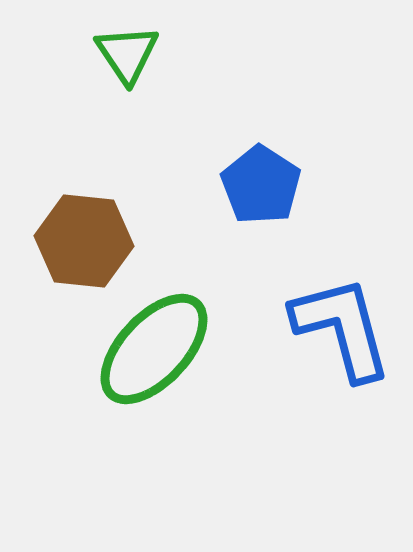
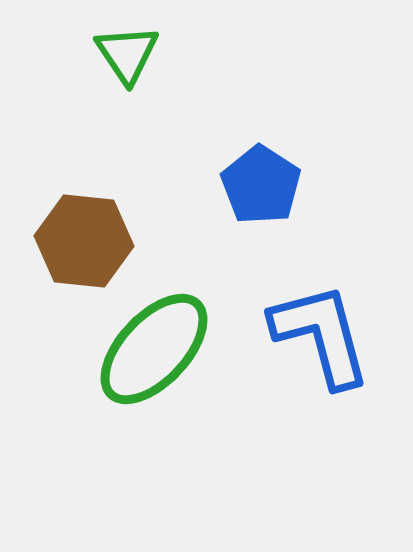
blue L-shape: moved 21 px left, 7 px down
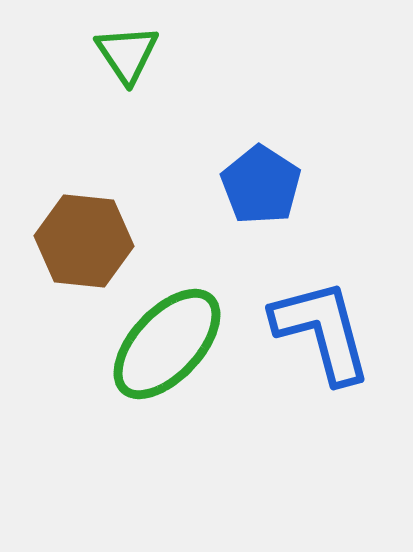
blue L-shape: moved 1 px right, 4 px up
green ellipse: moved 13 px right, 5 px up
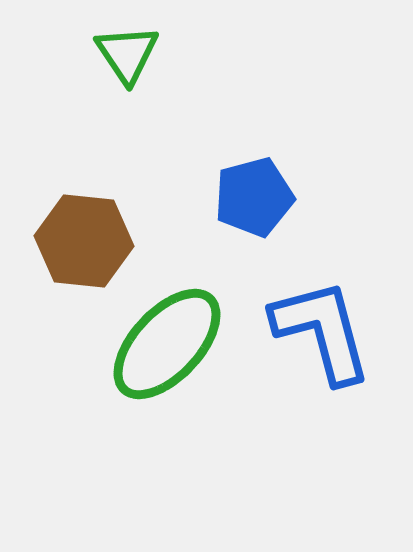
blue pentagon: moved 7 px left, 12 px down; rotated 24 degrees clockwise
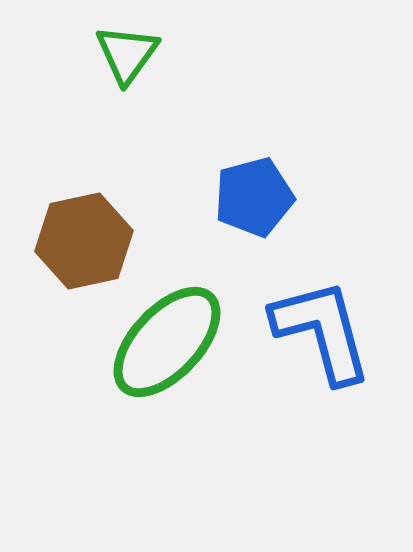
green triangle: rotated 10 degrees clockwise
brown hexagon: rotated 18 degrees counterclockwise
green ellipse: moved 2 px up
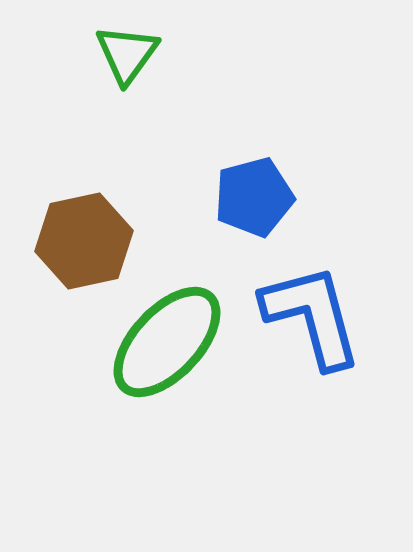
blue L-shape: moved 10 px left, 15 px up
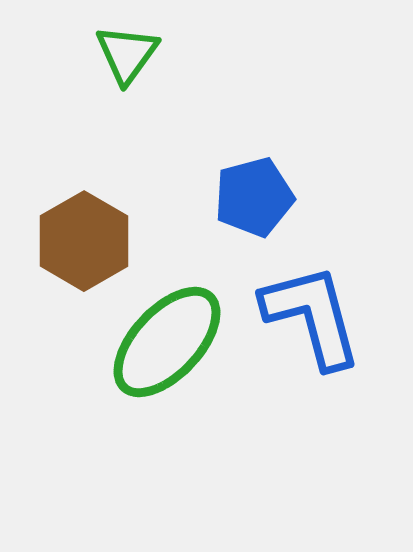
brown hexagon: rotated 18 degrees counterclockwise
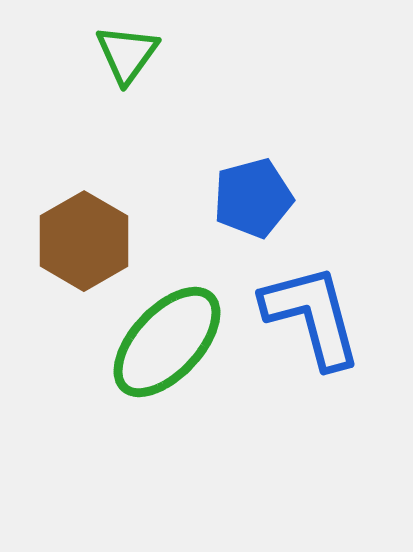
blue pentagon: moved 1 px left, 1 px down
